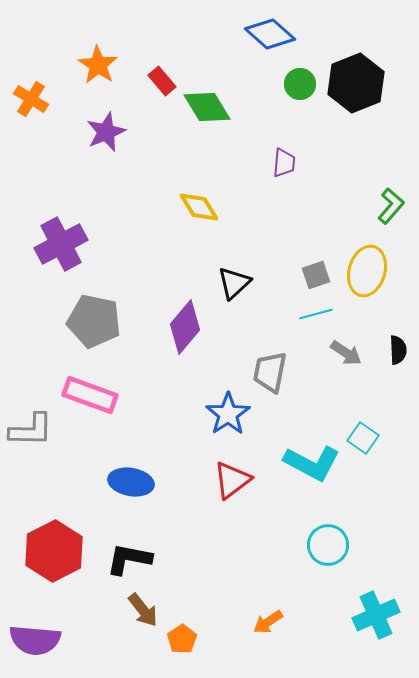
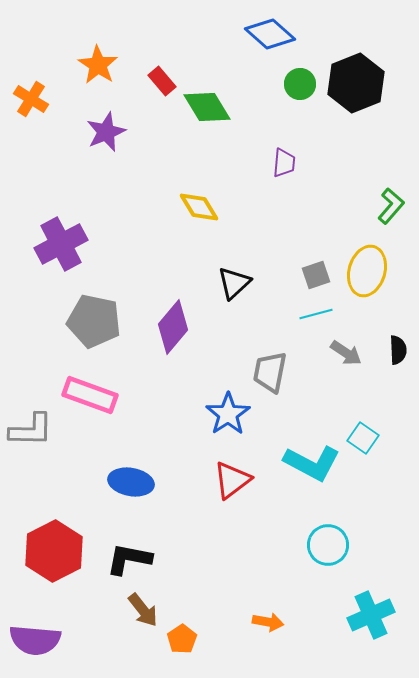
purple diamond: moved 12 px left
cyan cross: moved 5 px left
orange arrow: rotated 136 degrees counterclockwise
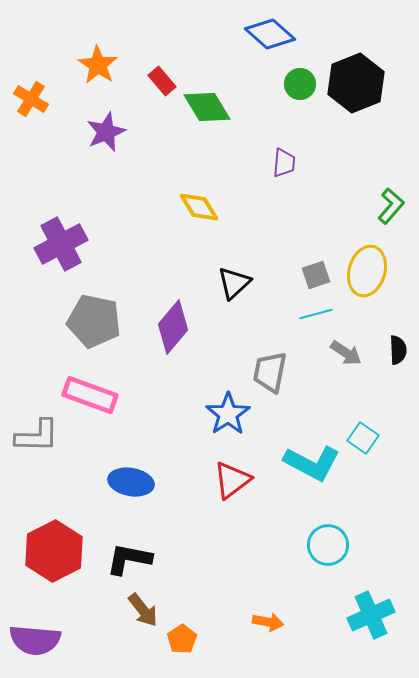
gray L-shape: moved 6 px right, 6 px down
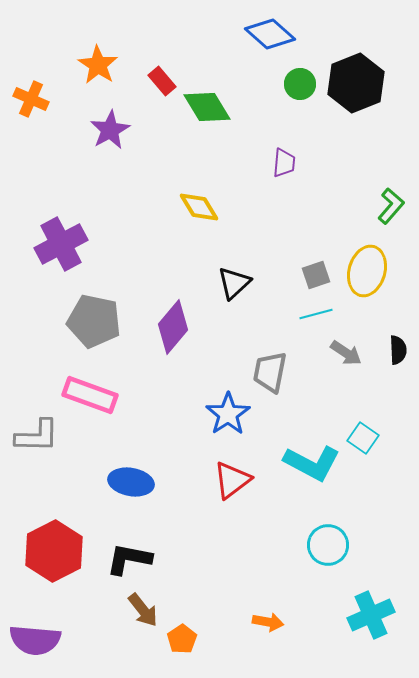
orange cross: rotated 8 degrees counterclockwise
purple star: moved 4 px right, 2 px up; rotated 6 degrees counterclockwise
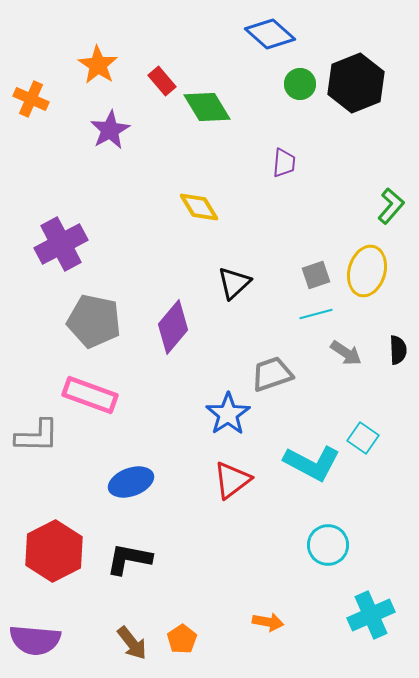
gray trapezoid: moved 2 px right, 2 px down; rotated 60 degrees clockwise
blue ellipse: rotated 30 degrees counterclockwise
brown arrow: moved 11 px left, 33 px down
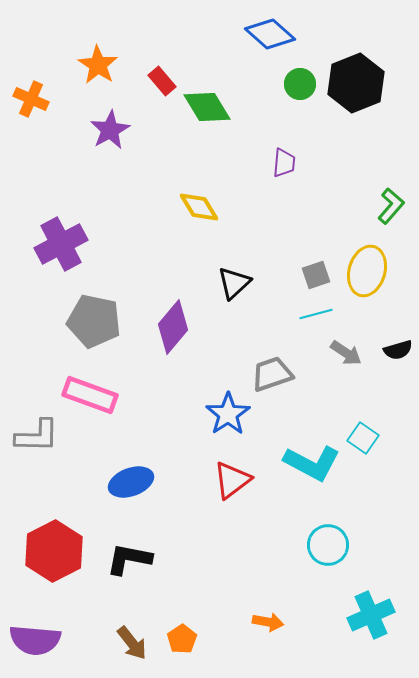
black semicircle: rotated 76 degrees clockwise
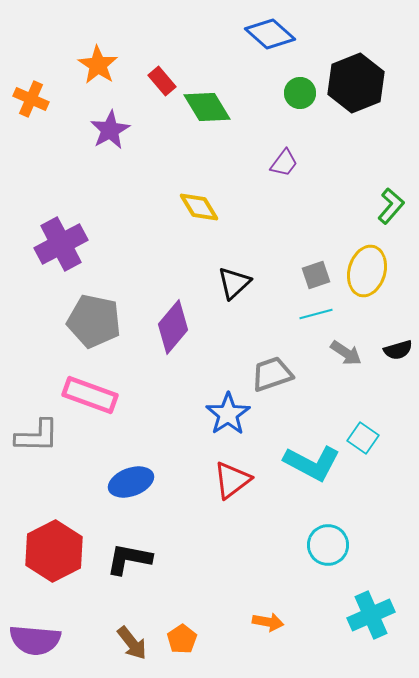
green circle: moved 9 px down
purple trapezoid: rotated 32 degrees clockwise
